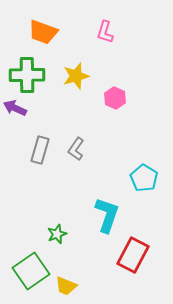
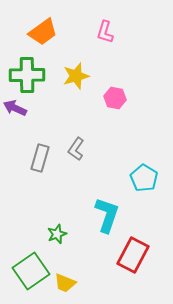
orange trapezoid: rotated 56 degrees counterclockwise
pink hexagon: rotated 15 degrees counterclockwise
gray rectangle: moved 8 px down
yellow trapezoid: moved 1 px left, 3 px up
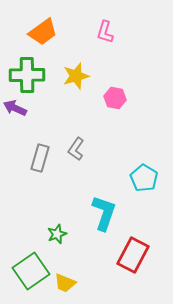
cyan L-shape: moved 3 px left, 2 px up
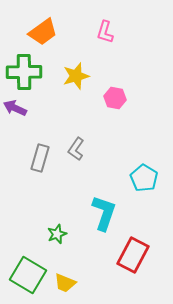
green cross: moved 3 px left, 3 px up
green square: moved 3 px left, 4 px down; rotated 24 degrees counterclockwise
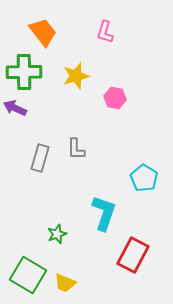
orange trapezoid: rotated 92 degrees counterclockwise
gray L-shape: rotated 35 degrees counterclockwise
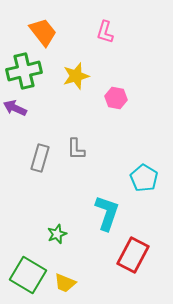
green cross: moved 1 px up; rotated 12 degrees counterclockwise
pink hexagon: moved 1 px right
cyan L-shape: moved 3 px right
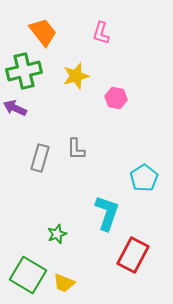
pink L-shape: moved 4 px left, 1 px down
cyan pentagon: rotated 8 degrees clockwise
yellow trapezoid: moved 1 px left
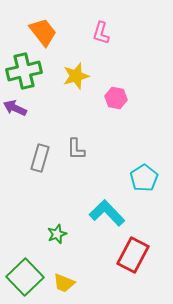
cyan L-shape: rotated 63 degrees counterclockwise
green square: moved 3 px left, 2 px down; rotated 15 degrees clockwise
